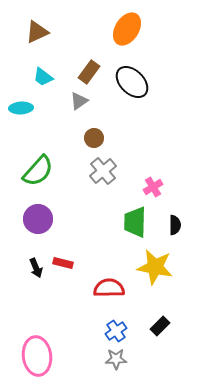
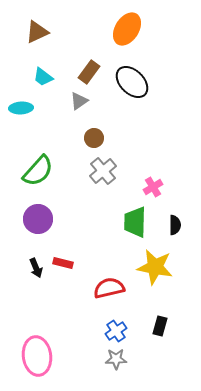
red semicircle: rotated 12 degrees counterclockwise
black rectangle: rotated 30 degrees counterclockwise
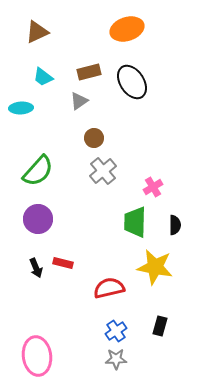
orange ellipse: rotated 40 degrees clockwise
brown rectangle: rotated 40 degrees clockwise
black ellipse: rotated 12 degrees clockwise
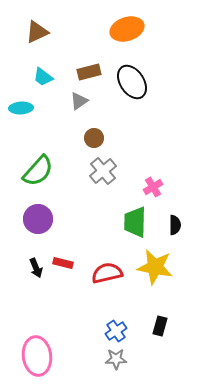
red semicircle: moved 2 px left, 15 px up
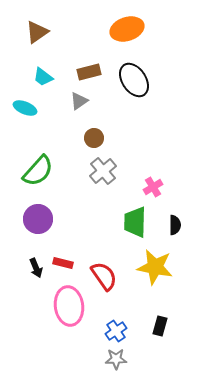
brown triangle: rotated 10 degrees counterclockwise
black ellipse: moved 2 px right, 2 px up
cyan ellipse: moved 4 px right; rotated 25 degrees clockwise
red semicircle: moved 3 px left, 3 px down; rotated 68 degrees clockwise
pink ellipse: moved 32 px right, 50 px up
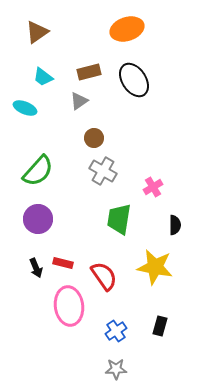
gray cross: rotated 20 degrees counterclockwise
green trapezoid: moved 16 px left, 3 px up; rotated 8 degrees clockwise
gray star: moved 10 px down
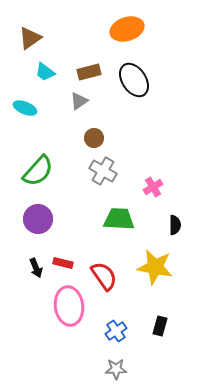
brown triangle: moved 7 px left, 6 px down
cyan trapezoid: moved 2 px right, 5 px up
green trapezoid: rotated 84 degrees clockwise
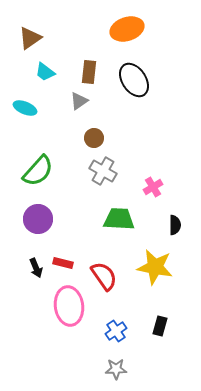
brown rectangle: rotated 70 degrees counterclockwise
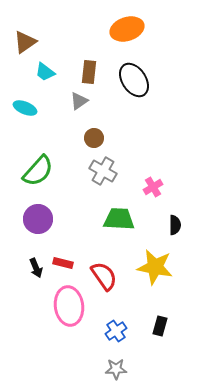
brown triangle: moved 5 px left, 4 px down
